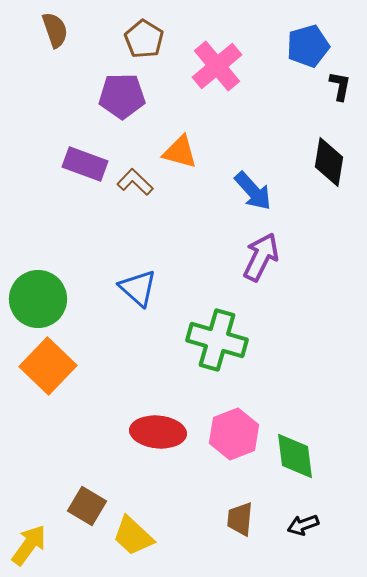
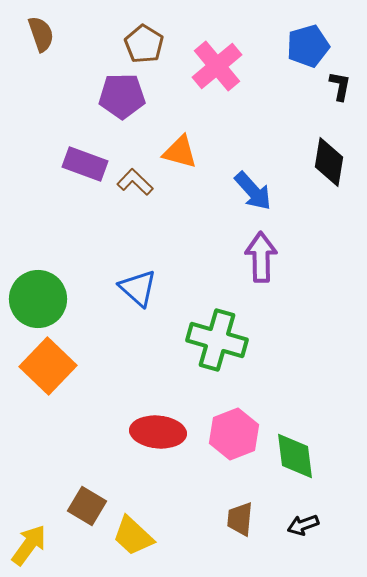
brown semicircle: moved 14 px left, 4 px down
brown pentagon: moved 5 px down
purple arrow: rotated 27 degrees counterclockwise
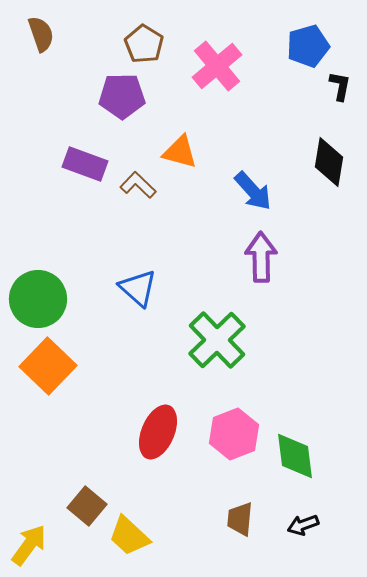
brown L-shape: moved 3 px right, 3 px down
green cross: rotated 30 degrees clockwise
red ellipse: rotated 72 degrees counterclockwise
brown square: rotated 9 degrees clockwise
yellow trapezoid: moved 4 px left
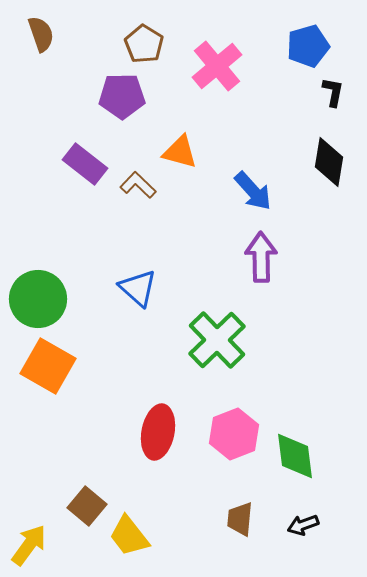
black L-shape: moved 7 px left, 6 px down
purple rectangle: rotated 18 degrees clockwise
orange square: rotated 14 degrees counterclockwise
red ellipse: rotated 12 degrees counterclockwise
yellow trapezoid: rotated 9 degrees clockwise
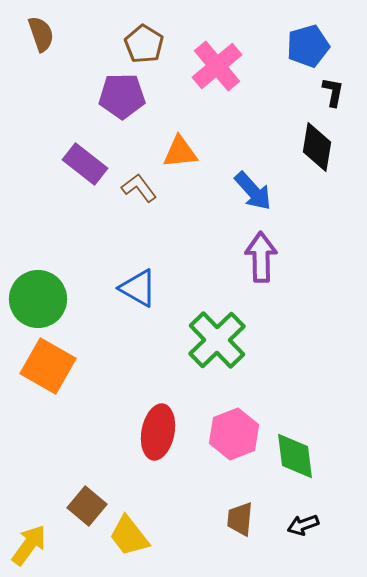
orange triangle: rotated 21 degrees counterclockwise
black diamond: moved 12 px left, 15 px up
brown L-shape: moved 1 px right, 3 px down; rotated 9 degrees clockwise
blue triangle: rotated 12 degrees counterclockwise
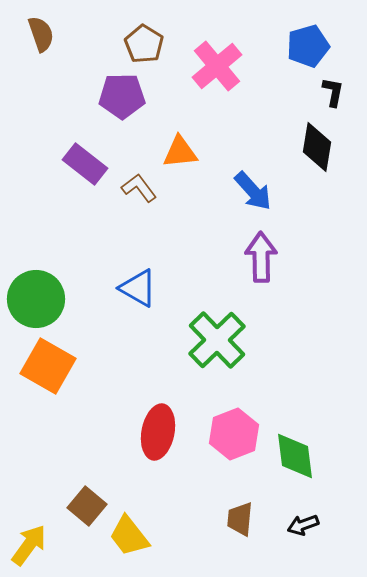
green circle: moved 2 px left
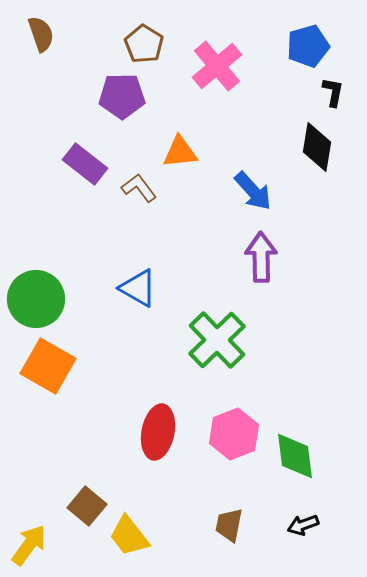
brown trapezoid: moved 11 px left, 6 px down; rotated 6 degrees clockwise
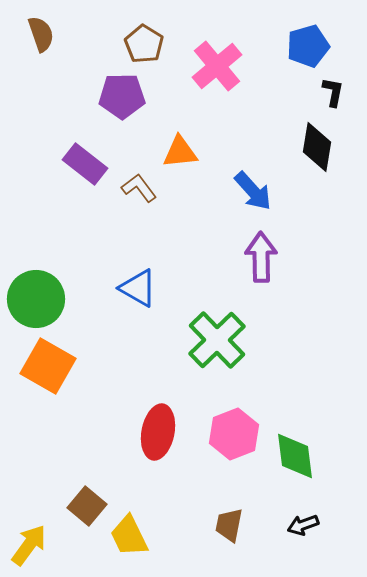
yellow trapezoid: rotated 12 degrees clockwise
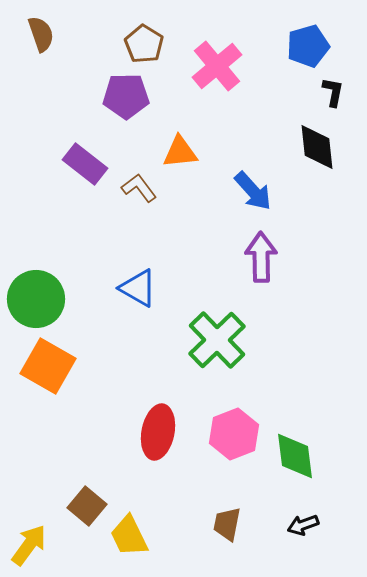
purple pentagon: moved 4 px right
black diamond: rotated 15 degrees counterclockwise
brown trapezoid: moved 2 px left, 1 px up
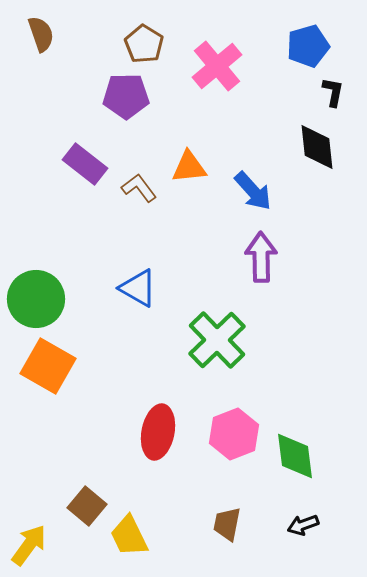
orange triangle: moved 9 px right, 15 px down
